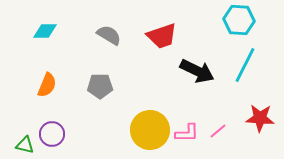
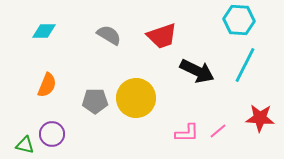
cyan diamond: moved 1 px left
gray pentagon: moved 5 px left, 15 px down
yellow circle: moved 14 px left, 32 px up
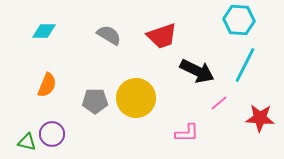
pink line: moved 1 px right, 28 px up
green triangle: moved 2 px right, 3 px up
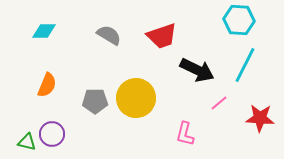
black arrow: moved 1 px up
pink L-shape: moved 2 px left, 1 px down; rotated 105 degrees clockwise
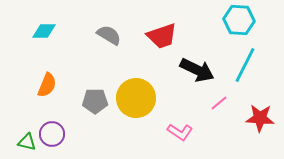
pink L-shape: moved 5 px left, 2 px up; rotated 70 degrees counterclockwise
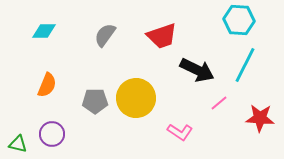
gray semicircle: moved 4 px left; rotated 85 degrees counterclockwise
green triangle: moved 9 px left, 2 px down
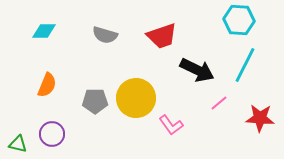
gray semicircle: rotated 110 degrees counterclockwise
pink L-shape: moved 9 px left, 7 px up; rotated 20 degrees clockwise
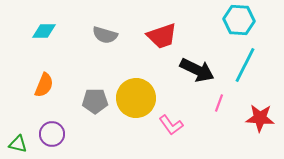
orange semicircle: moved 3 px left
pink line: rotated 30 degrees counterclockwise
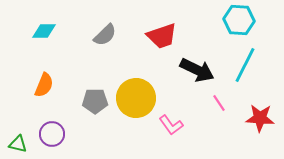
gray semicircle: rotated 60 degrees counterclockwise
pink line: rotated 54 degrees counterclockwise
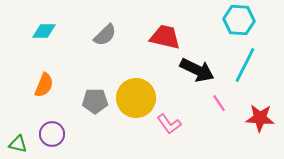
red trapezoid: moved 3 px right, 1 px down; rotated 148 degrees counterclockwise
pink L-shape: moved 2 px left, 1 px up
